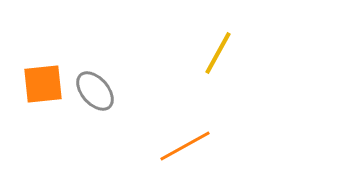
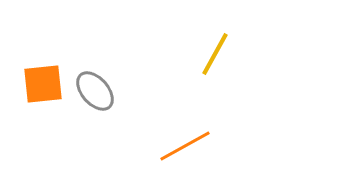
yellow line: moved 3 px left, 1 px down
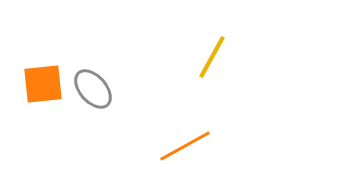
yellow line: moved 3 px left, 3 px down
gray ellipse: moved 2 px left, 2 px up
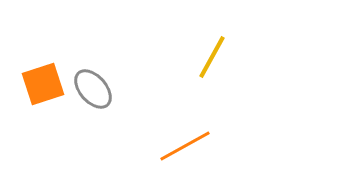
orange square: rotated 12 degrees counterclockwise
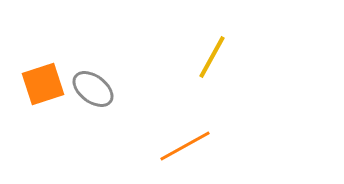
gray ellipse: rotated 12 degrees counterclockwise
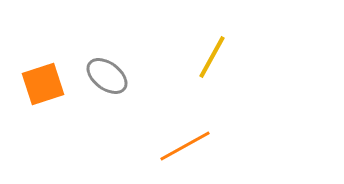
gray ellipse: moved 14 px right, 13 px up
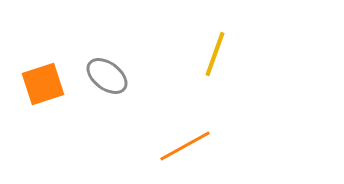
yellow line: moved 3 px right, 3 px up; rotated 9 degrees counterclockwise
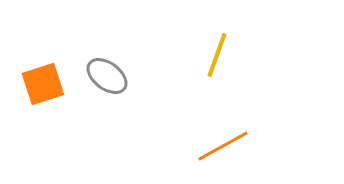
yellow line: moved 2 px right, 1 px down
orange line: moved 38 px right
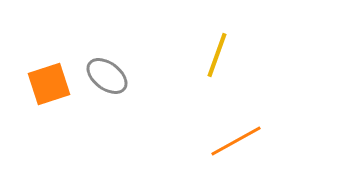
orange square: moved 6 px right
orange line: moved 13 px right, 5 px up
